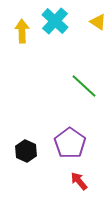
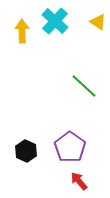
purple pentagon: moved 4 px down
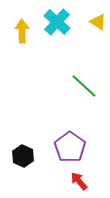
cyan cross: moved 2 px right, 1 px down
black hexagon: moved 3 px left, 5 px down
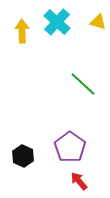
yellow triangle: rotated 18 degrees counterclockwise
green line: moved 1 px left, 2 px up
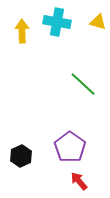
cyan cross: rotated 32 degrees counterclockwise
black hexagon: moved 2 px left; rotated 10 degrees clockwise
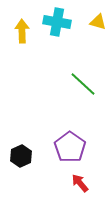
red arrow: moved 1 px right, 2 px down
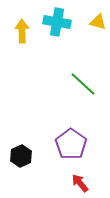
purple pentagon: moved 1 px right, 3 px up
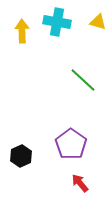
green line: moved 4 px up
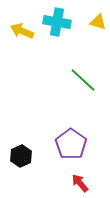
yellow arrow: rotated 65 degrees counterclockwise
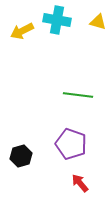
cyan cross: moved 2 px up
yellow arrow: rotated 50 degrees counterclockwise
green line: moved 5 px left, 15 px down; rotated 36 degrees counterclockwise
purple pentagon: rotated 16 degrees counterclockwise
black hexagon: rotated 10 degrees clockwise
